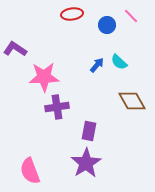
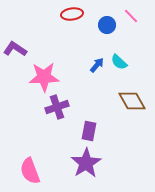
purple cross: rotated 10 degrees counterclockwise
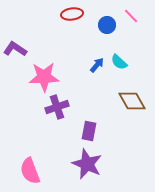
purple star: moved 1 px right, 1 px down; rotated 16 degrees counterclockwise
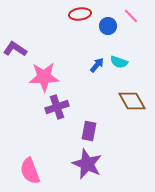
red ellipse: moved 8 px right
blue circle: moved 1 px right, 1 px down
cyan semicircle: rotated 24 degrees counterclockwise
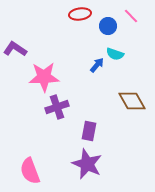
cyan semicircle: moved 4 px left, 8 px up
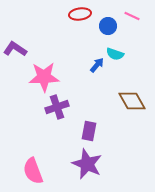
pink line: moved 1 px right; rotated 21 degrees counterclockwise
pink semicircle: moved 3 px right
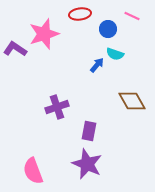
blue circle: moved 3 px down
pink star: moved 43 px up; rotated 16 degrees counterclockwise
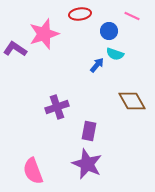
blue circle: moved 1 px right, 2 px down
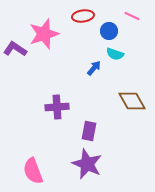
red ellipse: moved 3 px right, 2 px down
blue arrow: moved 3 px left, 3 px down
purple cross: rotated 15 degrees clockwise
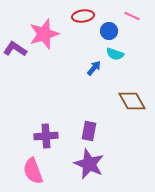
purple cross: moved 11 px left, 29 px down
purple star: moved 2 px right
